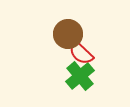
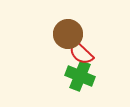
green cross: rotated 28 degrees counterclockwise
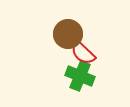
red semicircle: moved 2 px right
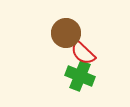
brown circle: moved 2 px left, 1 px up
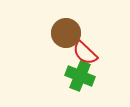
red semicircle: moved 2 px right
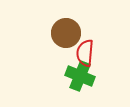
red semicircle: rotated 52 degrees clockwise
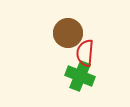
brown circle: moved 2 px right
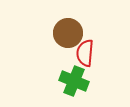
green cross: moved 6 px left, 5 px down
